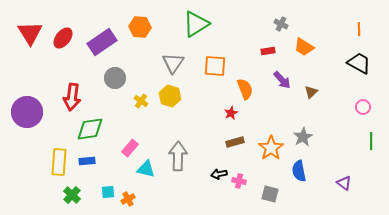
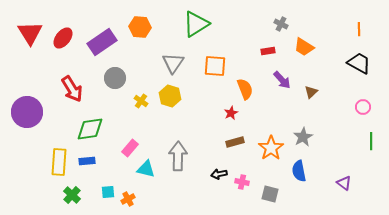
red arrow: moved 8 px up; rotated 40 degrees counterclockwise
pink cross: moved 3 px right, 1 px down
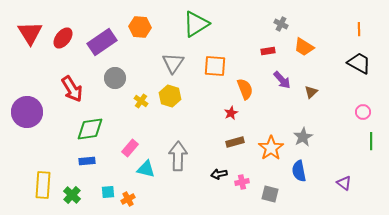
pink circle: moved 5 px down
yellow rectangle: moved 16 px left, 23 px down
pink cross: rotated 24 degrees counterclockwise
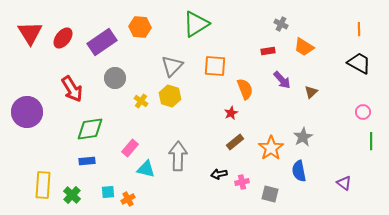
gray triangle: moved 1 px left, 3 px down; rotated 10 degrees clockwise
brown rectangle: rotated 24 degrees counterclockwise
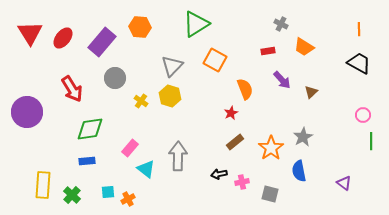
purple rectangle: rotated 16 degrees counterclockwise
orange square: moved 6 px up; rotated 25 degrees clockwise
pink circle: moved 3 px down
cyan triangle: rotated 24 degrees clockwise
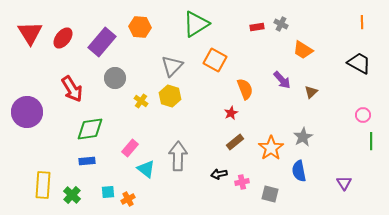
orange line: moved 3 px right, 7 px up
orange trapezoid: moved 1 px left, 3 px down
red rectangle: moved 11 px left, 24 px up
purple triangle: rotated 21 degrees clockwise
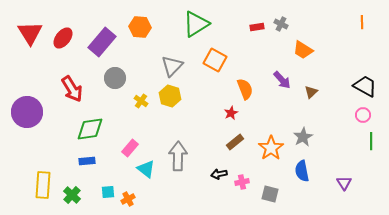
black trapezoid: moved 6 px right, 23 px down
blue semicircle: moved 3 px right
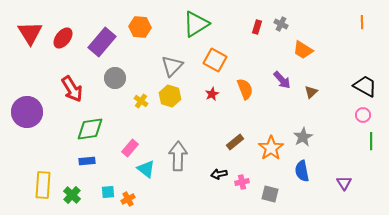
red rectangle: rotated 64 degrees counterclockwise
red star: moved 19 px left, 19 px up
